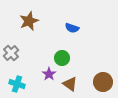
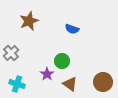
blue semicircle: moved 1 px down
green circle: moved 3 px down
purple star: moved 2 px left
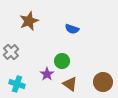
gray cross: moved 1 px up
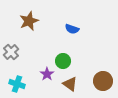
green circle: moved 1 px right
brown circle: moved 1 px up
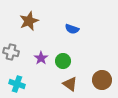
gray cross: rotated 35 degrees counterclockwise
purple star: moved 6 px left, 16 px up
brown circle: moved 1 px left, 1 px up
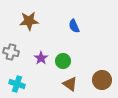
brown star: rotated 18 degrees clockwise
blue semicircle: moved 2 px right, 3 px up; rotated 48 degrees clockwise
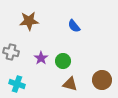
blue semicircle: rotated 16 degrees counterclockwise
brown triangle: rotated 21 degrees counterclockwise
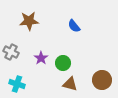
gray cross: rotated 14 degrees clockwise
green circle: moved 2 px down
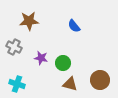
gray cross: moved 3 px right, 5 px up
purple star: rotated 24 degrees counterclockwise
brown circle: moved 2 px left
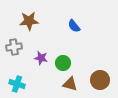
gray cross: rotated 35 degrees counterclockwise
